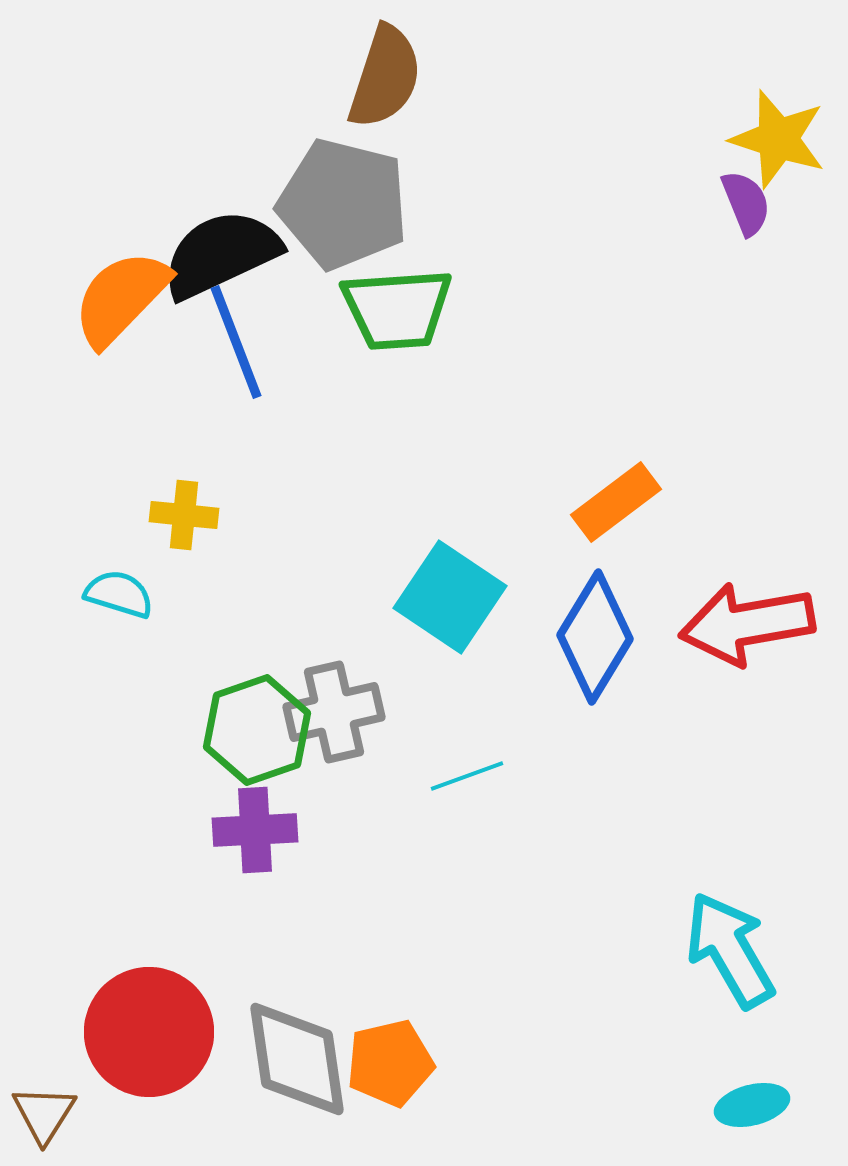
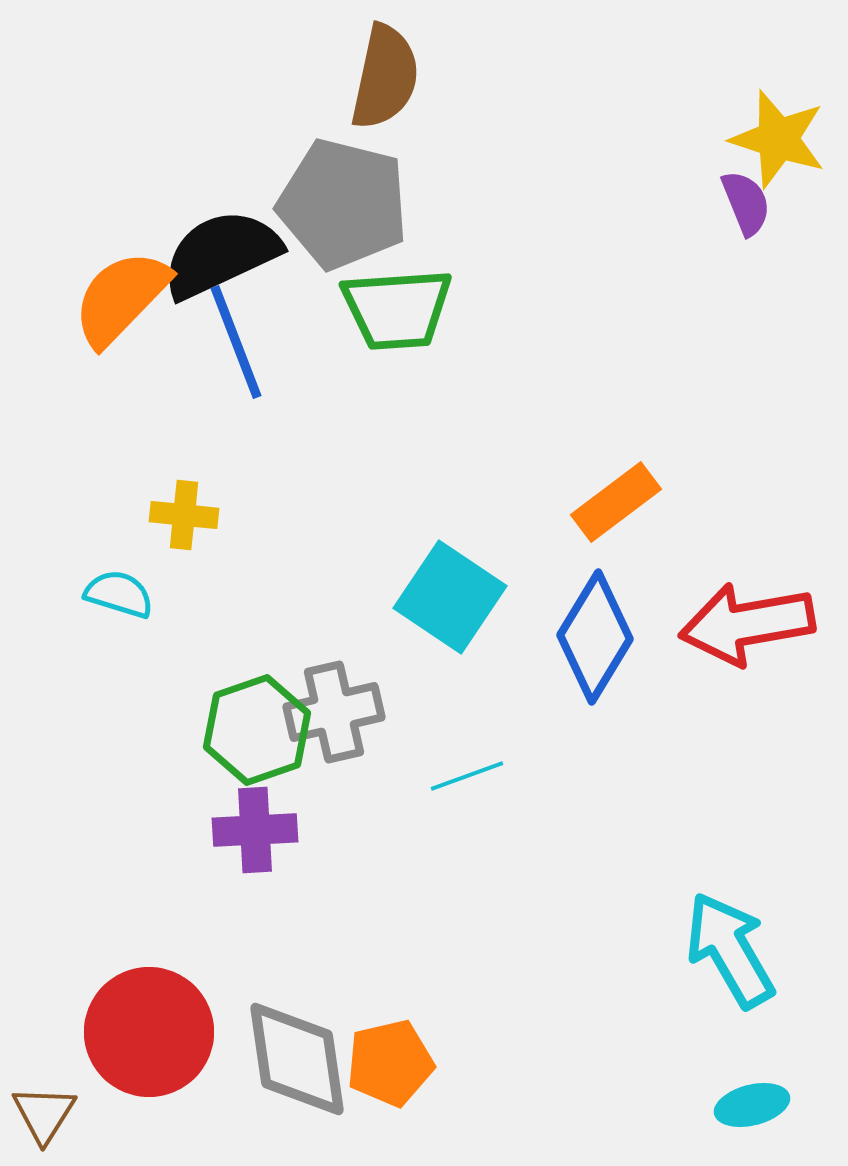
brown semicircle: rotated 6 degrees counterclockwise
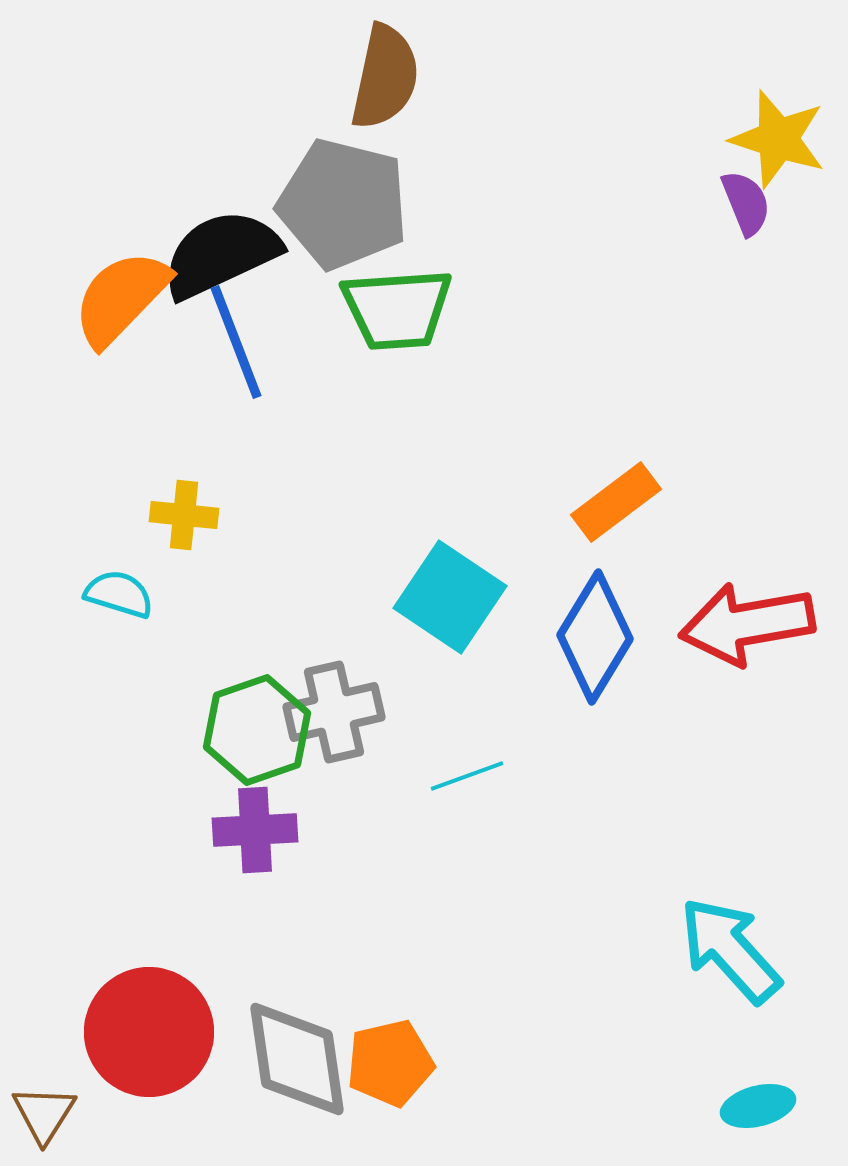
cyan arrow: rotated 12 degrees counterclockwise
cyan ellipse: moved 6 px right, 1 px down
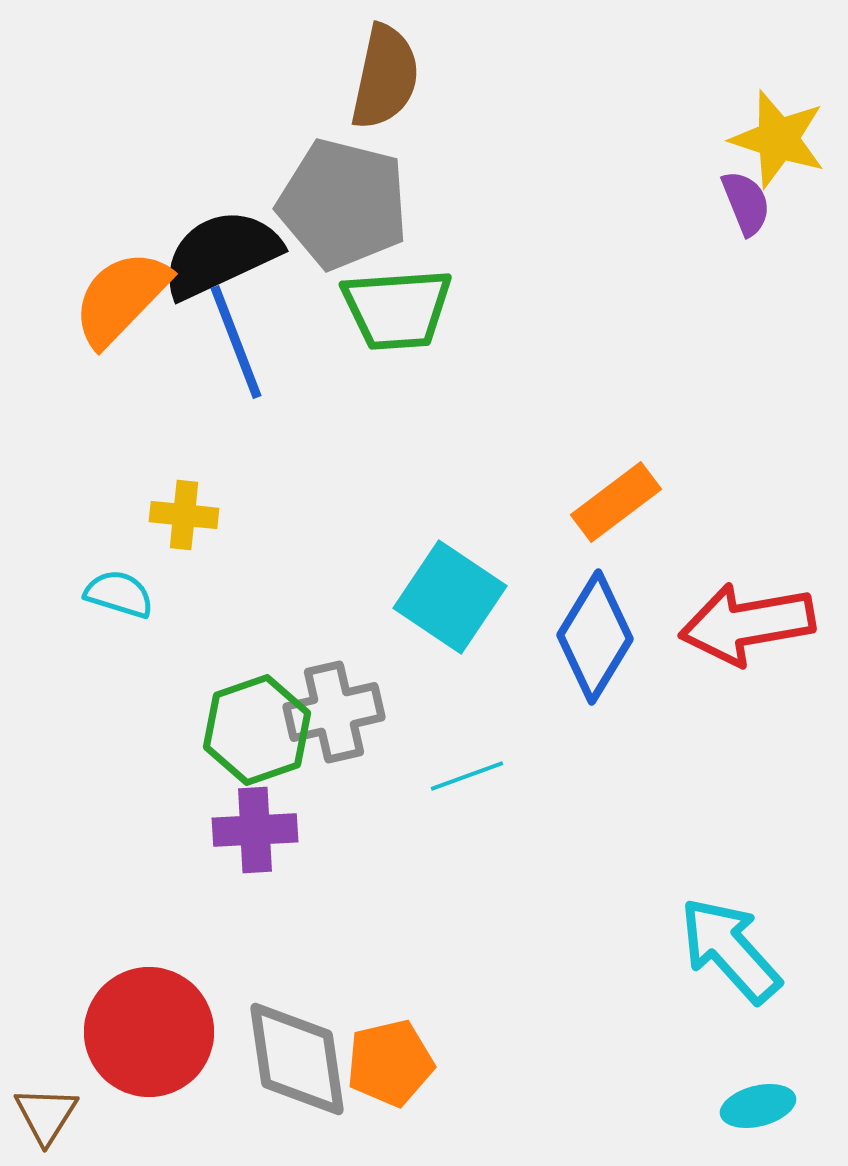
brown triangle: moved 2 px right, 1 px down
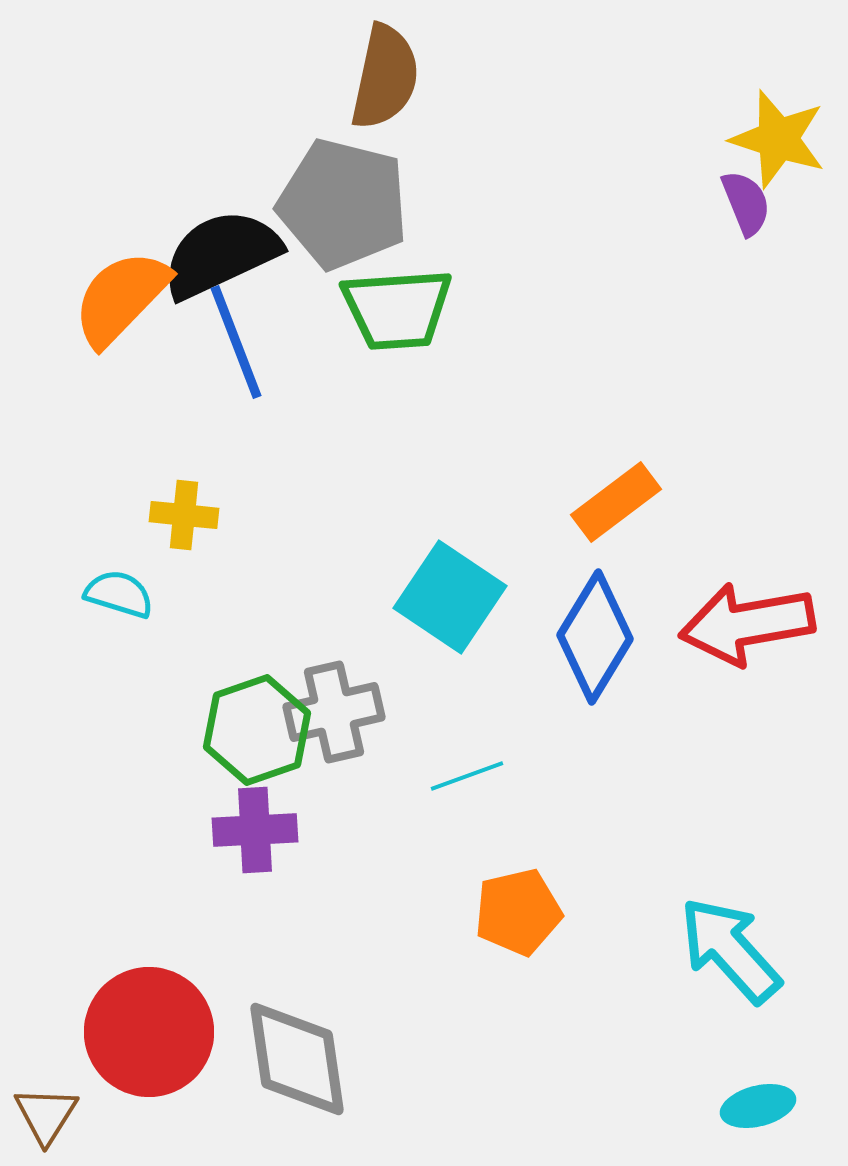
orange pentagon: moved 128 px right, 151 px up
